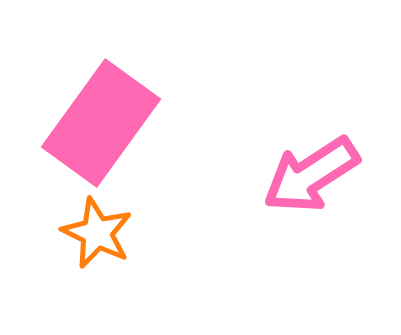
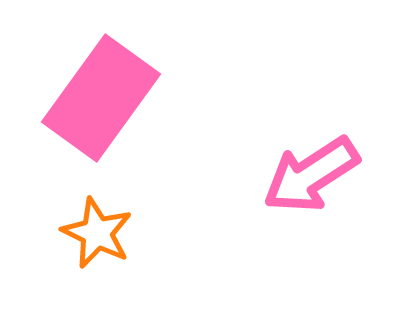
pink rectangle: moved 25 px up
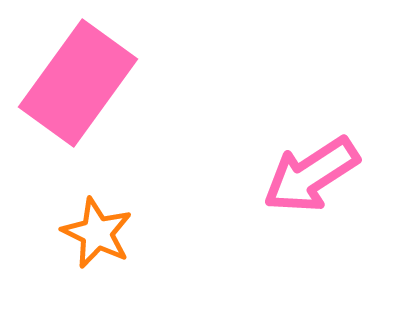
pink rectangle: moved 23 px left, 15 px up
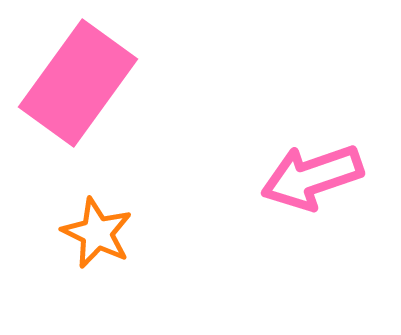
pink arrow: moved 1 px right, 2 px down; rotated 14 degrees clockwise
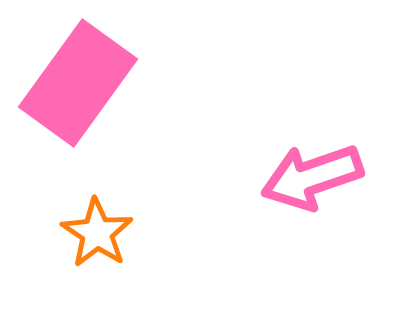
orange star: rotated 8 degrees clockwise
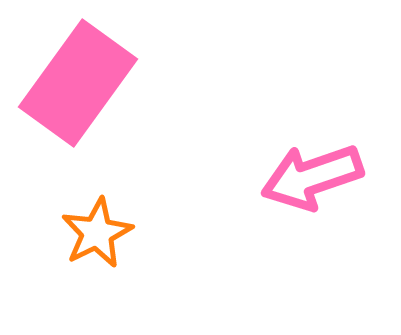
orange star: rotated 12 degrees clockwise
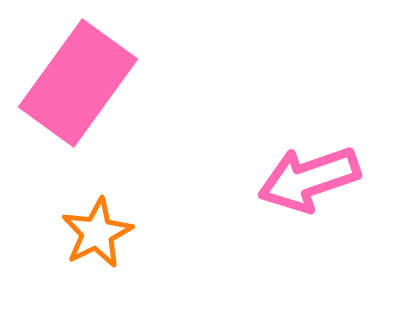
pink arrow: moved 3 px left, 2 px down
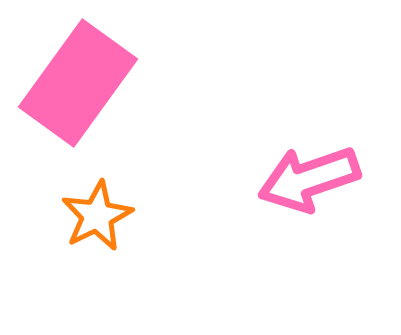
orange star: moved 17 px up
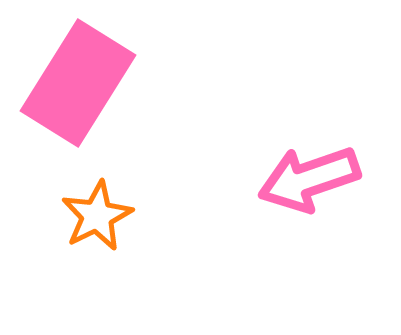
pink rectangle: rotated 4 degrees counterclockwise
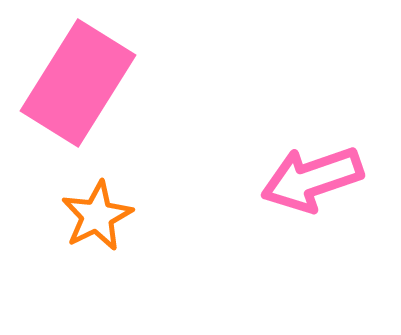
pink arrow: moved 3 px right
